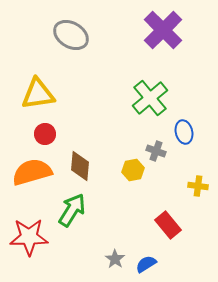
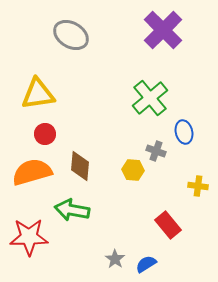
yellow hexagon: rotated 15 degrees clockwise
green arrow: rotated 112 degrees counterclockwise
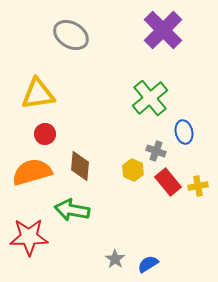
yellow hexagon: rotated 20 degrees clockwise
yellow cross: rotated 18 degrees counterclockwise
red rectangle: moved 43 px up
blue semicircle: moved 2 px right
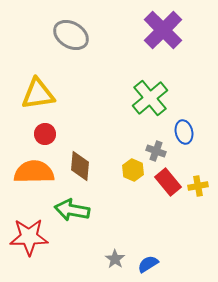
orange semicircle: moved 2 px right; rotated 15 degrees clockwise
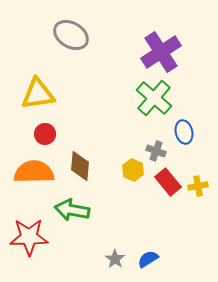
purple cross: moved 2 px left, 22 px down; rotated 12 degrees clockwise
green cross: moved 4 px right; rotated 9 degrees counterclockwise
blue semicircle: moved 5 px up
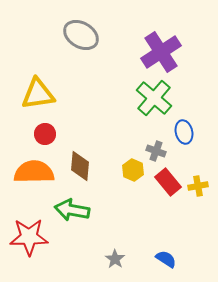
gray ellipse: moved 10 px right
blue semicircle: moved 18 px right; rotated 65 degrees clockwise
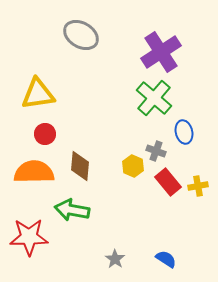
yellow hexagon: moved 4 px up
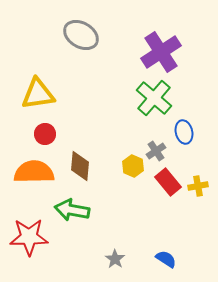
gray cross: rotated 36 degrees clockwise
